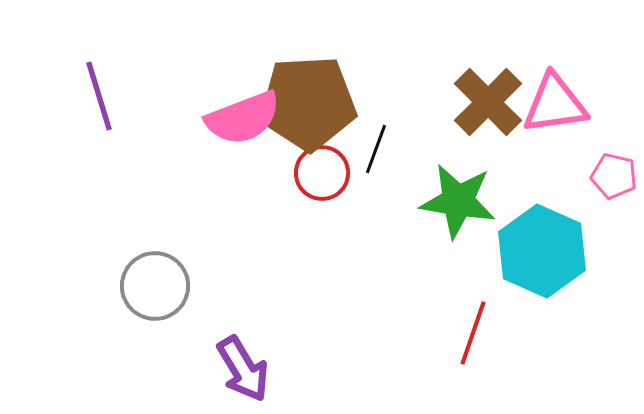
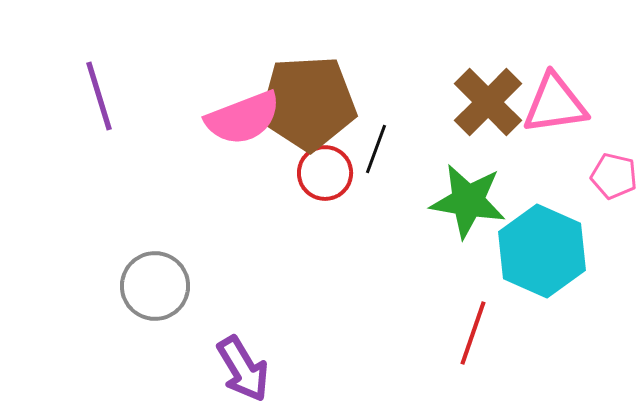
red circle: moved 3 px right
green star: moved 10 px right
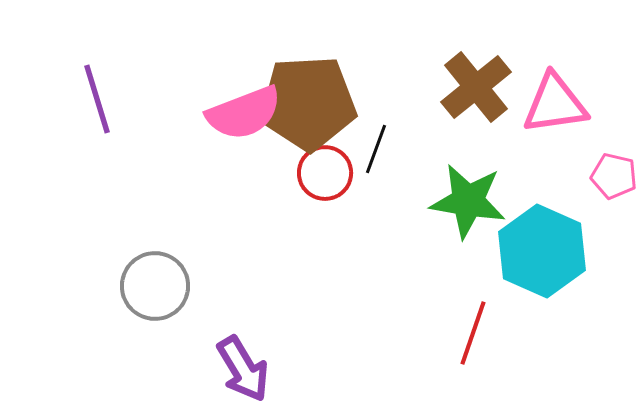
purple line: moved 2 px left, 3 px down
brown cross: moved 12 px left, 15 px up; rotated 6 degrees clockwise
pink semicircle: moved 1 px right, 5 px up
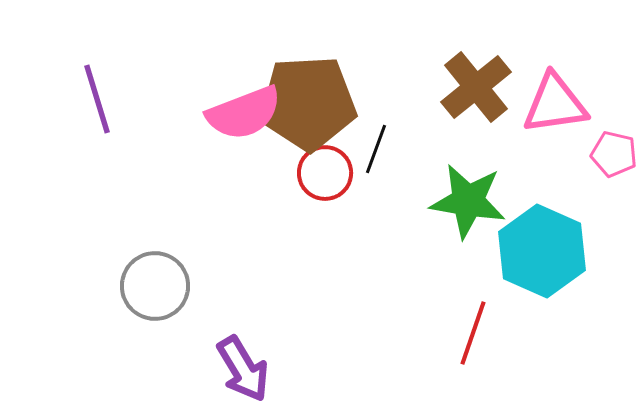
pink pentagon: moved 22 px up
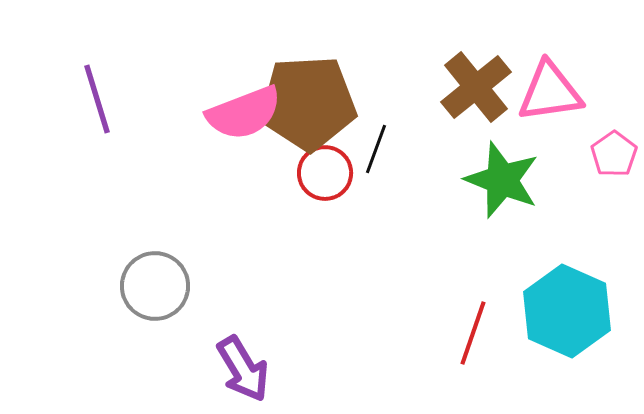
pink triangle: moved 5 px left, 12 px up
pink pentagon: rotated 24 degrees clockwise
green star: moved 34 px right, 21 px up; rotated 12 degrees clockwise
cyan hexagon: moved 25 px right, 60 px down
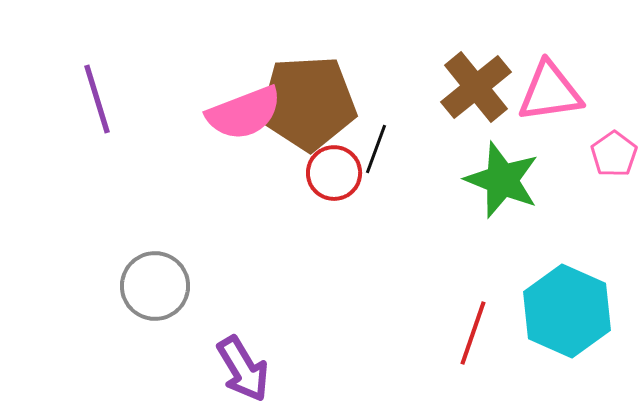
red circle: moved 9 px right
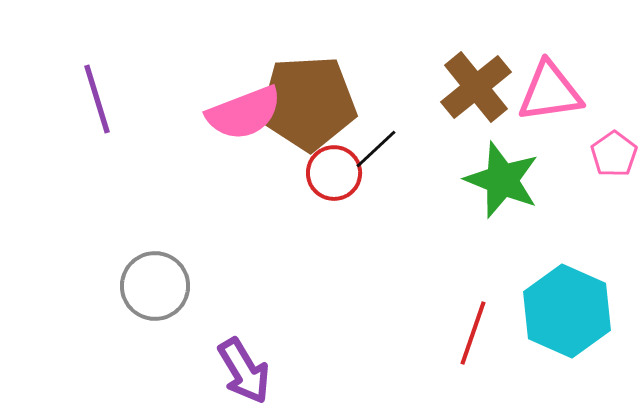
black line: rotated 27 degrees clockwise
purple arrow: moved 1 px right, 2 px down
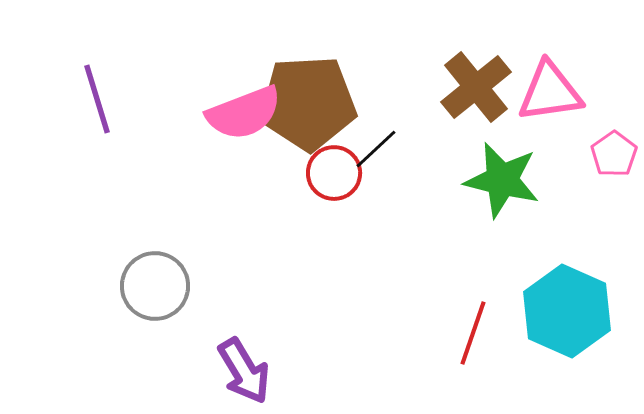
green star: rotated 8 degrees counterclockwise
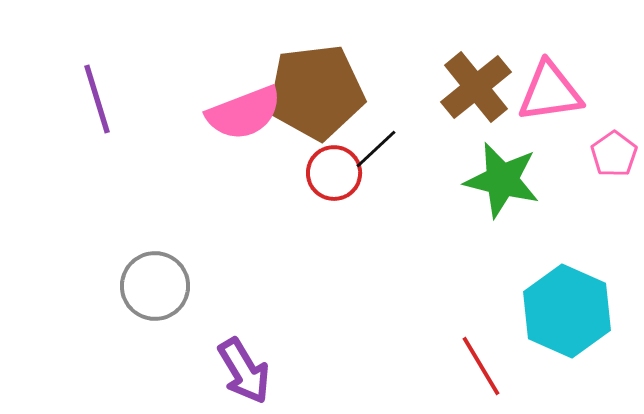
brown pentagon: moved 8 px right, 11 px up; rotated 4 degrees counterclockwise
red line: moved 8 px right, 33 px down; rotated 50 degrees counterclockwise
